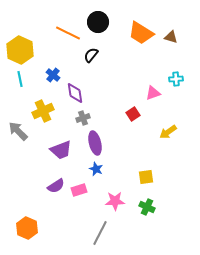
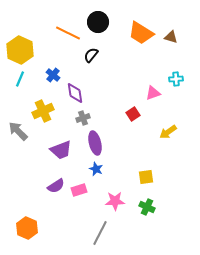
cyan line: rotated 35 degrees clockwise
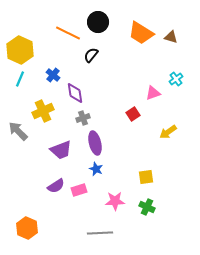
cyan cross: rotated 32 degrees counterclockwise
gray line: rotated 60 degrees clockwise
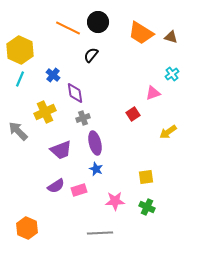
orange line: moved 5 px up
cyan cross: moved 4 px left, 5 px up
yellow cross: moved 2 px right, 1 px down
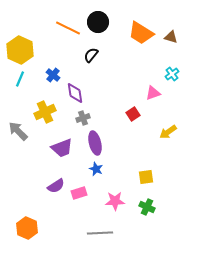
purple trapezoid: moved 1 px right, 2 px up
pink rectangle: moved 3 px down
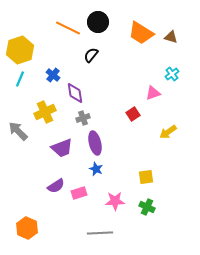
yellow hexagon: rotated 16 degrees clockwise
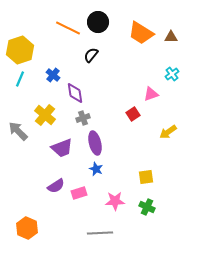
brown triangle: rotated 16 degrees counterclockwise
pink triangle: moved 2 px left, 1 px down
yellow cross: moved 3 px down; rotated 25 degrees counterclockwise
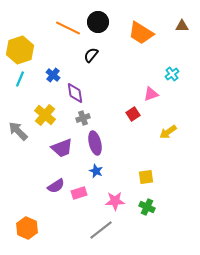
brown triangle: moved 11 px right, 11 px up
blue star: moved 2 px down
gray line: moved 1 px right, 3 px up; rotated 35 degrees counterclockwise
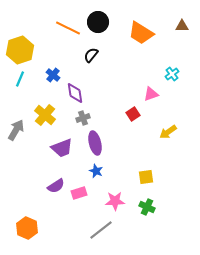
gray arrow: moved 2 px left, 1 px up; rotated 75 degrees clockwise
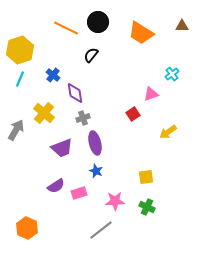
orange line: moved 2 px left
yellow cross: moved 1 px left, 2 px up
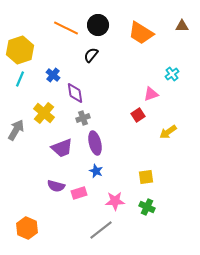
black circle: moved 3 px down
red square: moved 5 px right, 1 px down
purple semicircle: rotated 48 degrees clockwise
